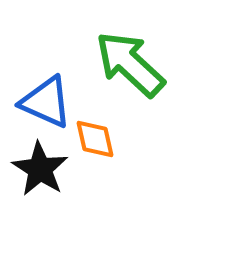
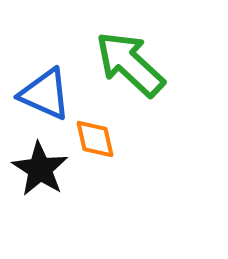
blue triangle: moved 1 px left, 8 px up
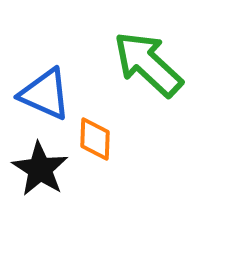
green arrow: moved 18 px right
orange diamond: rotated 15 degrees clockwise
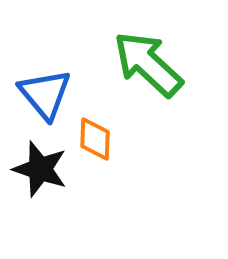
blue triangle: rotated 26 degrees clockwise
black star: rotated 14 degrees counterclockwise
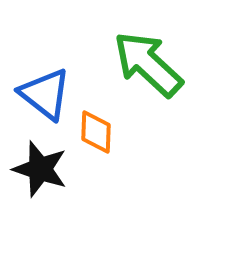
blue triangle: rotated 12 degrees counterclockwise
orange diamond: moved 1 px right, 7 px up
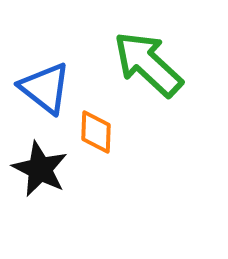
blue triangle: moved 6 px up
black star: rotated 8 degrees clockwise
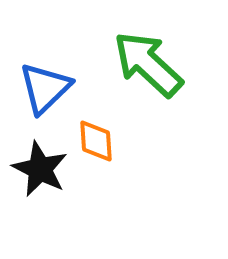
blue triangle: rotated 38 degrees clockwise
orange diamond: moved 9 px down; rotated 6 degrees counterclockwise
